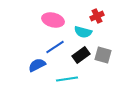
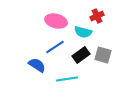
pink ellipse: moved 3 px right, 1 px down
blue semicircle: rotated 60 degrees clockwise
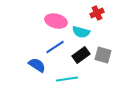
red cross: moved 3 px up
cyan semicircle: moved 2 px left
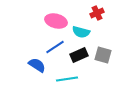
black rectangle: moved 2 px left; rotated 12 degrees clockwise
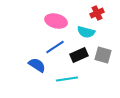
cyan semicircle: moved 5 px right
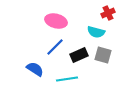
red cross: moved 11 px right
cyan semicircle: moved 10 px right
blue line: rotated 12 degrees counterclockwise
blue semicircle: moved 2 px left, 4 px down
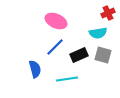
pink ellipse: rotated 10 degrees clockwise
cyan semicircle: moved 2 px right, 1 px down; rotated 24 degrees counterclockwise
blue semicircle: rotated 42 degrees clockwise
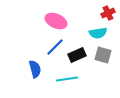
black rectangle: moved 2 px left
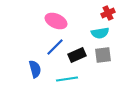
cyan semicircle: moved 2 px right
gray square: rotated 24 degrees counterclockwise
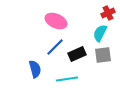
cyan semicircle: rotated 126 degrees clockwise
black rectangle: moved 1 px up
